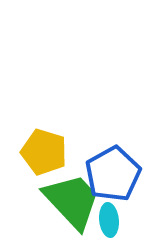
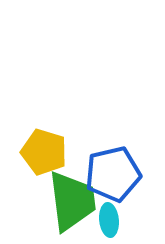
blue pentagon: rotated 16 degrees clockwise
green trapezoid: rotated 36 degrees clockwise
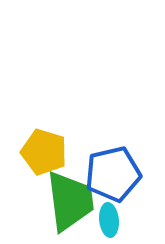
green trapezoid: moved 2 px left
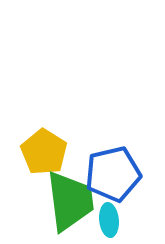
yellow pentagon: rotated 15 degrees clockwise
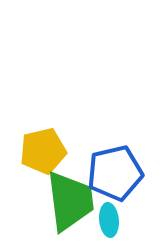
yellow pentagon: moved 1 px left, 1 px up; rotated 27 degrees clockwise
blue pentagon: moved 2 px right, 1 px up
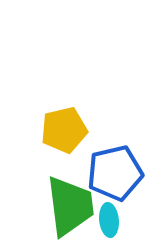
yellow pentagon: moved 21 px right, 21 px up
green trapezoid: moved 5 px down
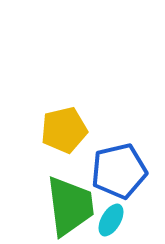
blue pentagon: moved 4 px right, 2 px up
cyan ellipse: moved 2 px right; rotated 36 degrees clockwise
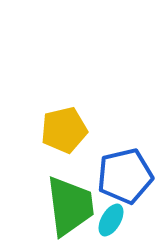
blue pentagon: moved 6 px right, 5 px down
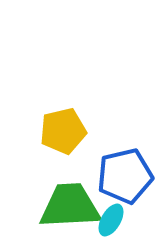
yellow pentagon: moved 1 px left, 1 px down
green trapezoid: rotated 86 degrees counterclockwise
